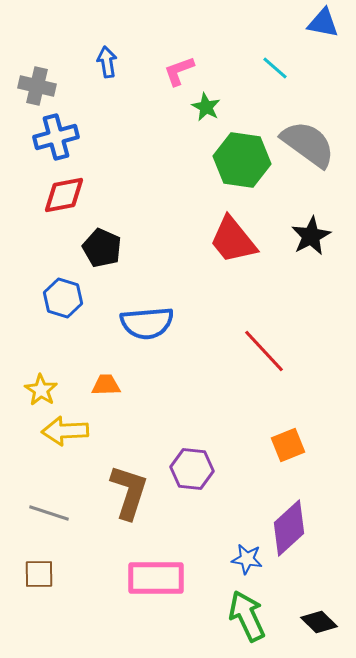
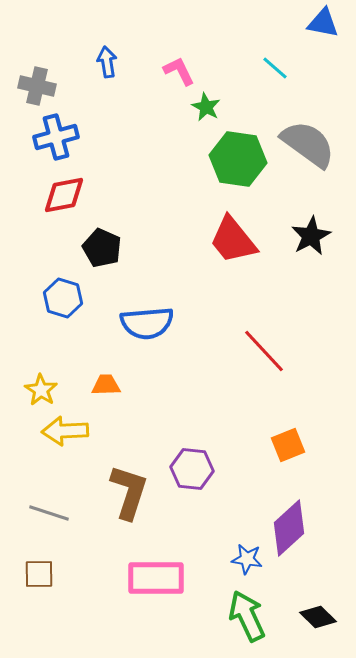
pink L-shape: rotated 84 degrees clockwise
green hexagon: moved 4 px left, 1 px up
black diamond: moved 1 px left, 5 px up
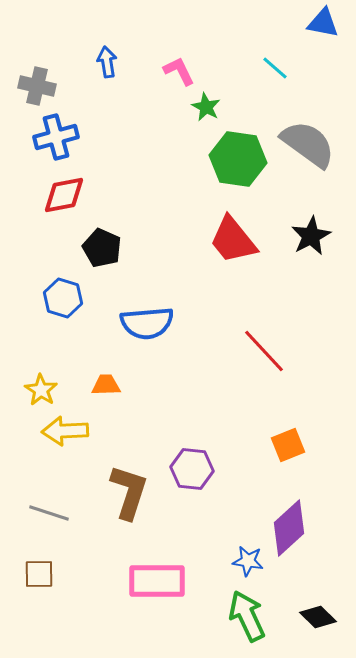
blue star: moved 1 px right, 2 px down
pink rectangle: moved 1 px right, 3 px down
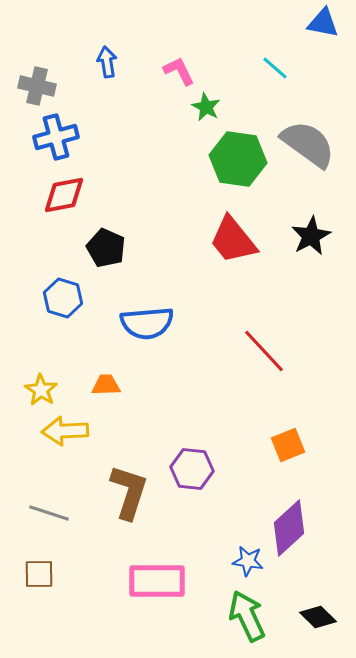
black pentagon: moved 4 px right
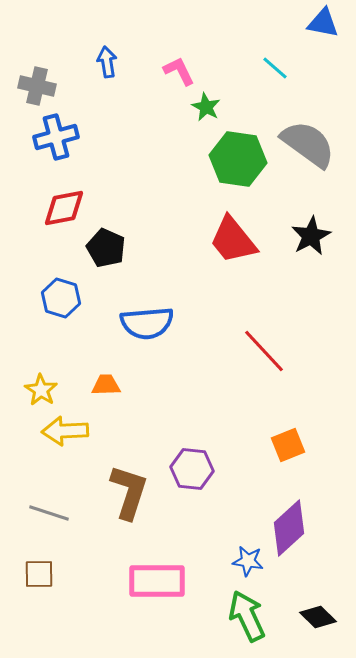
red diamond: moved 13 px down
blue hexagon: moved 2 px left
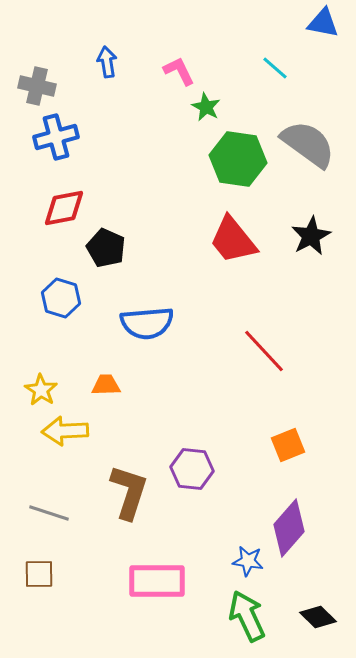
purple diamond: rotated 6 degrees counterclockwise
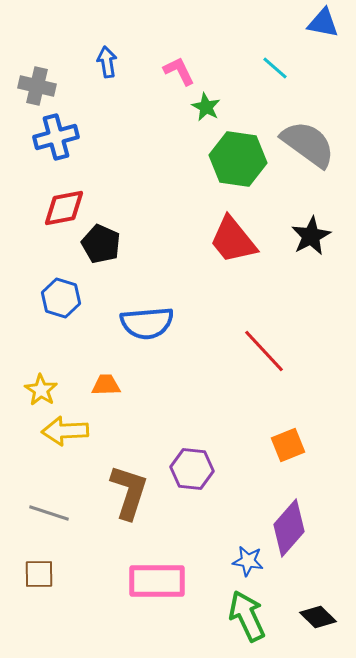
black pentagon: moved 5 px left, 4 px up
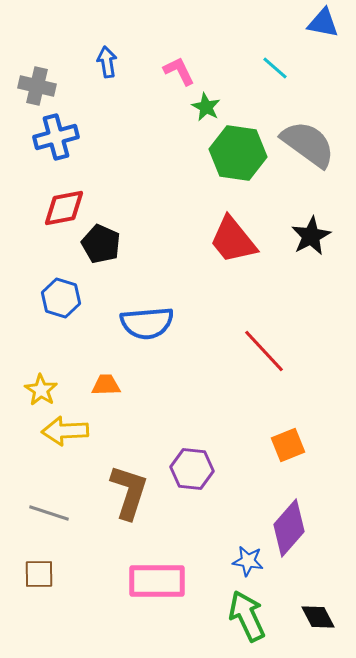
green hexagon: moved 6 px up
black diamond: rotated 18 degrees clockwise
